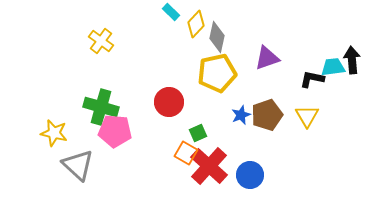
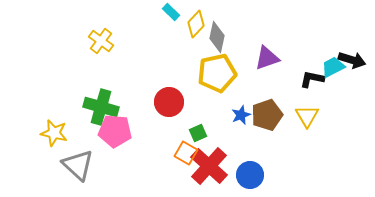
black arrow: rotated 112 degrees clockwise
cyan trapezoid: rotated 20 degrees counterclockwise
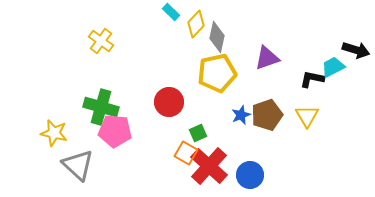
black arrow: moved 4 px right, 10 px up
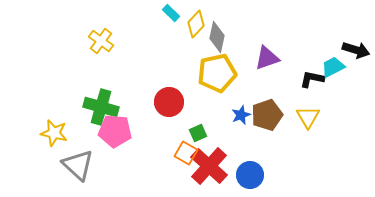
cyan rectangle: moved 1 px down
yellow triangle: moved 1 px right, 1 px down
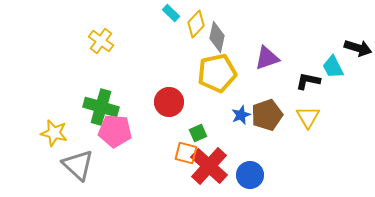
black arrow: moved 2 px right, 2 px up
cyan trapezoid: rotated 90 degrees counterclockwise
black L-shape: moved 4 px left, 2 px down
orange square: rotated 15 degrees counterclockwise
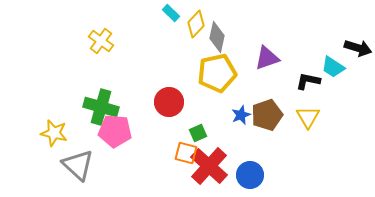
cyan trapezoid: rotated 30 degrees counterclockwise
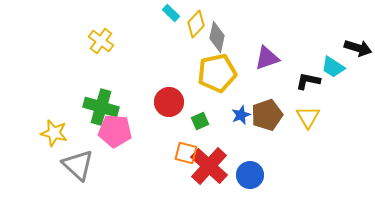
green square: moved 2 px right, 12 px up
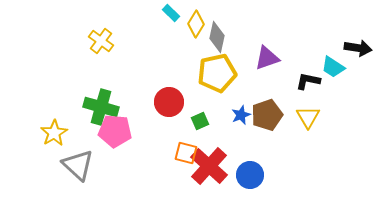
yellow diamond: rotated 12 degrees counterclockwise
black arrow: rotated 8 degrees counterclockwise
yellow star: rotated 28 degrees clockwise
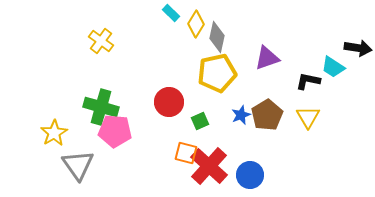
brown pentagon: rotated 12 degrees counterclockwise
gray triangle: rotated 12 degrees clockwise
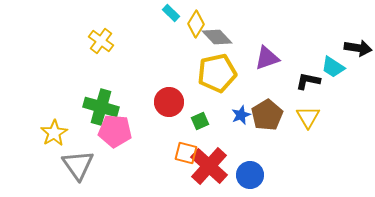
gray diamond: rotated 56 degrees counterclockwise
